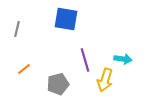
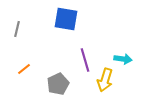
gray pentagon: rotated 10 degrees counterclockwise
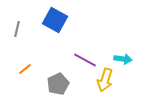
blue square: moved 11 px left, 1 px down; rotated 20 degrees clockwise
purple line: rotated 45 degrees counterclockwise
orange line: moved 1 px right
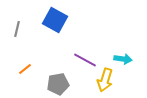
gray pentagon: rotated 15 degrees clockwise
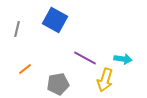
purple line: moved 2 px up
